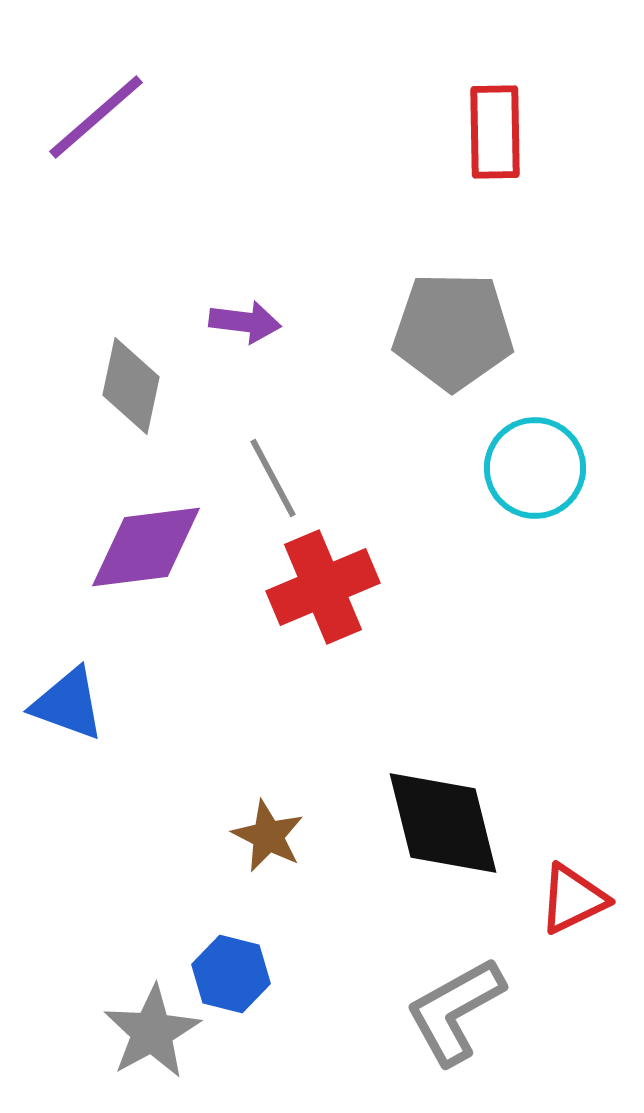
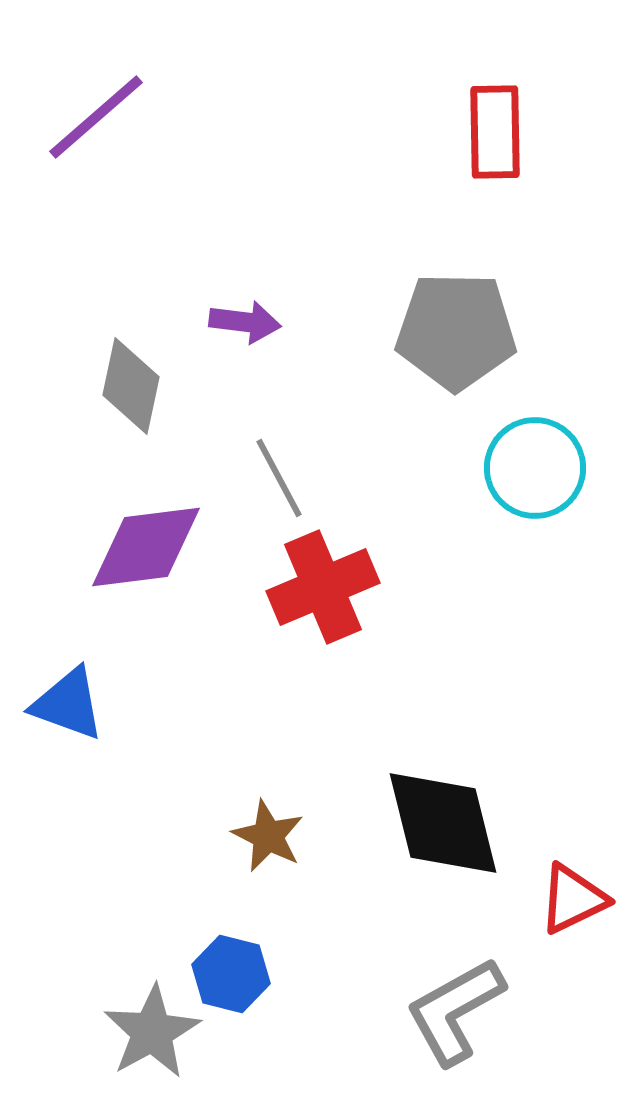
gray pentagon: moved 3 px right
gray line: moved 6 px right
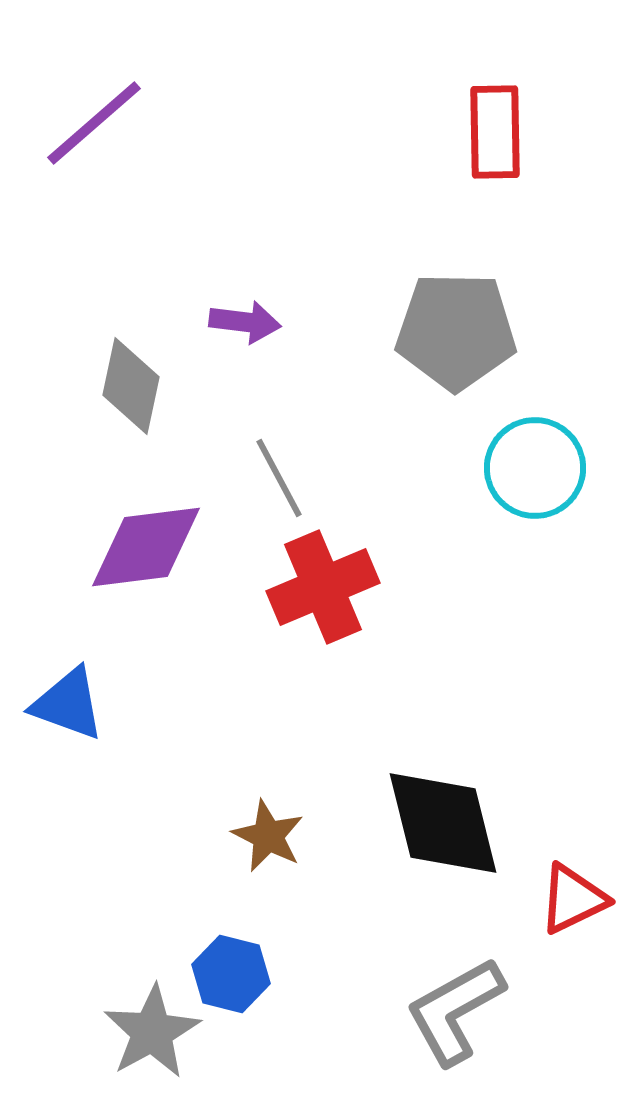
purple line: moved 2 px left, 6 px down
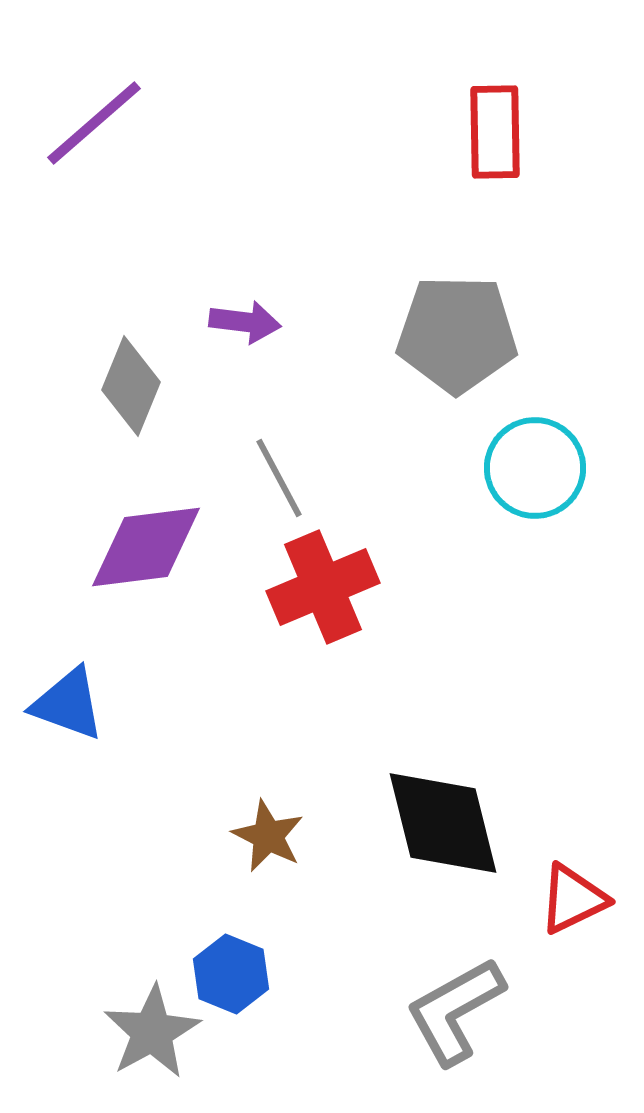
gray pentagon: moved 1 px right, 3 px down
gray diamond: rotated 10 degrees clockwise
blue hexagon: rotated 8 degrees clockwise
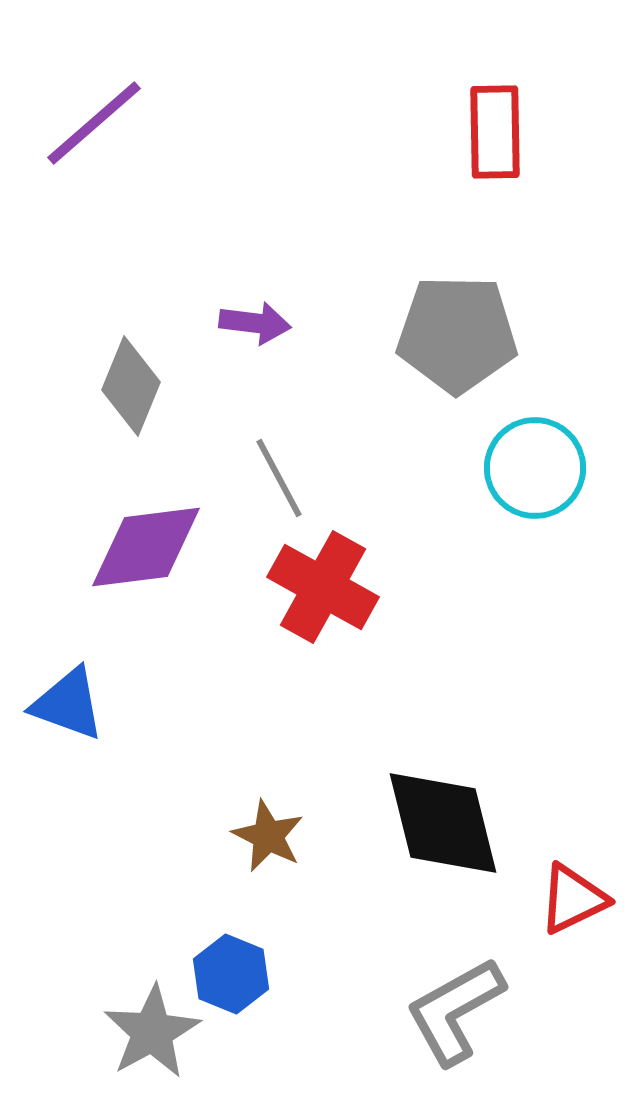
purple arrow: moved 10 px right, 1 px down
red cross: rotated 38 degrees counterclockwise
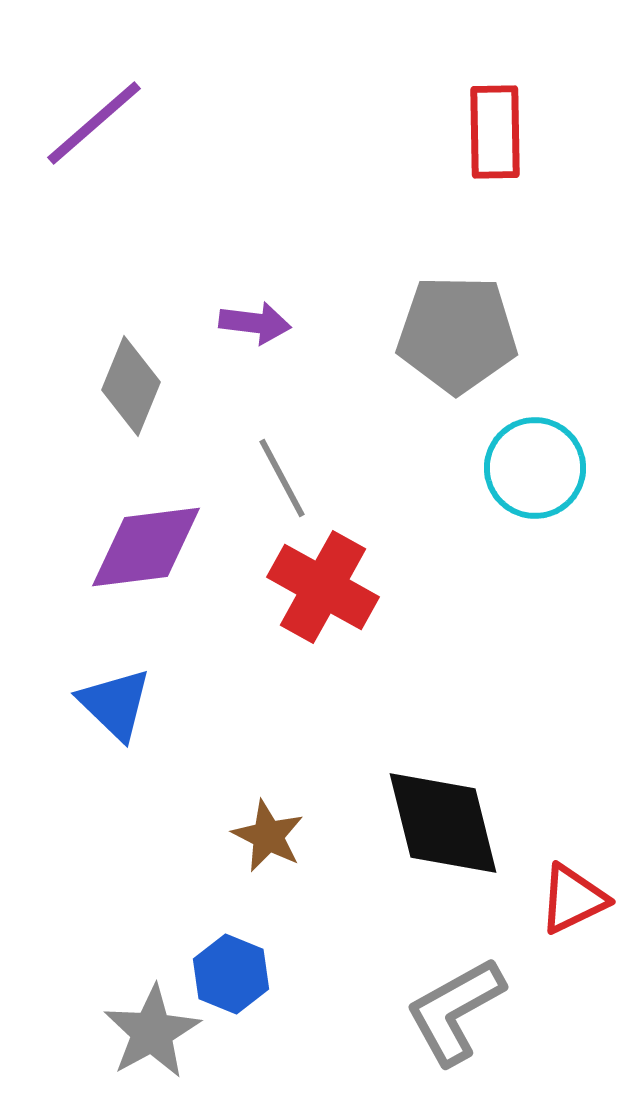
gray line: moved 3 px right
blue triangle: moved 47 px right; rotated 24 degrees clockwise
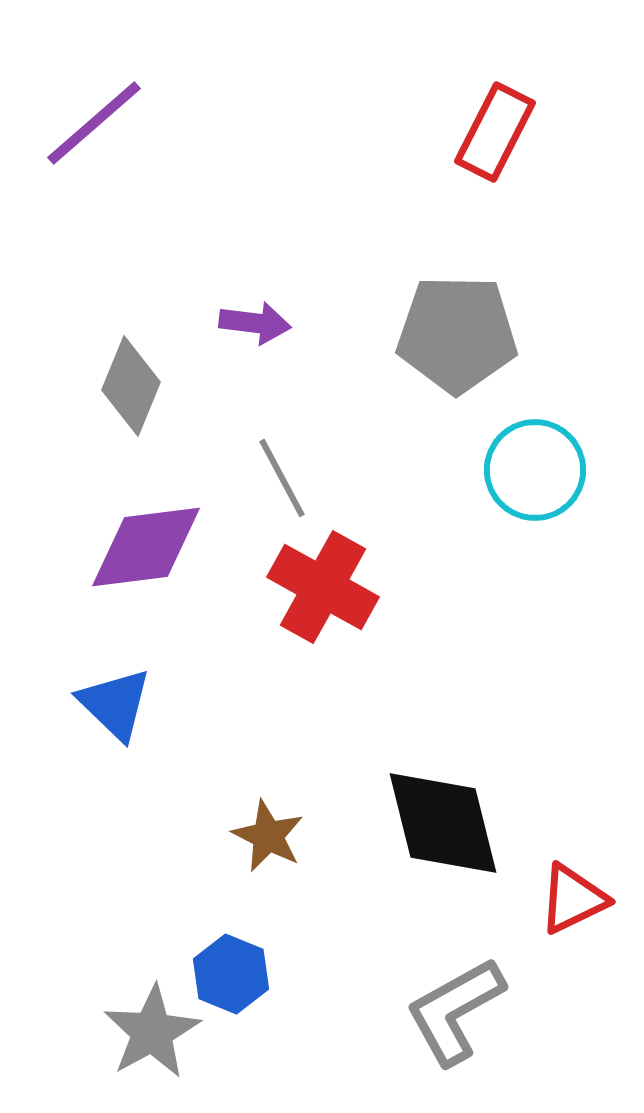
red rectangle: rotated 28 degrees clockwise
cyan circle: moved 2 px down
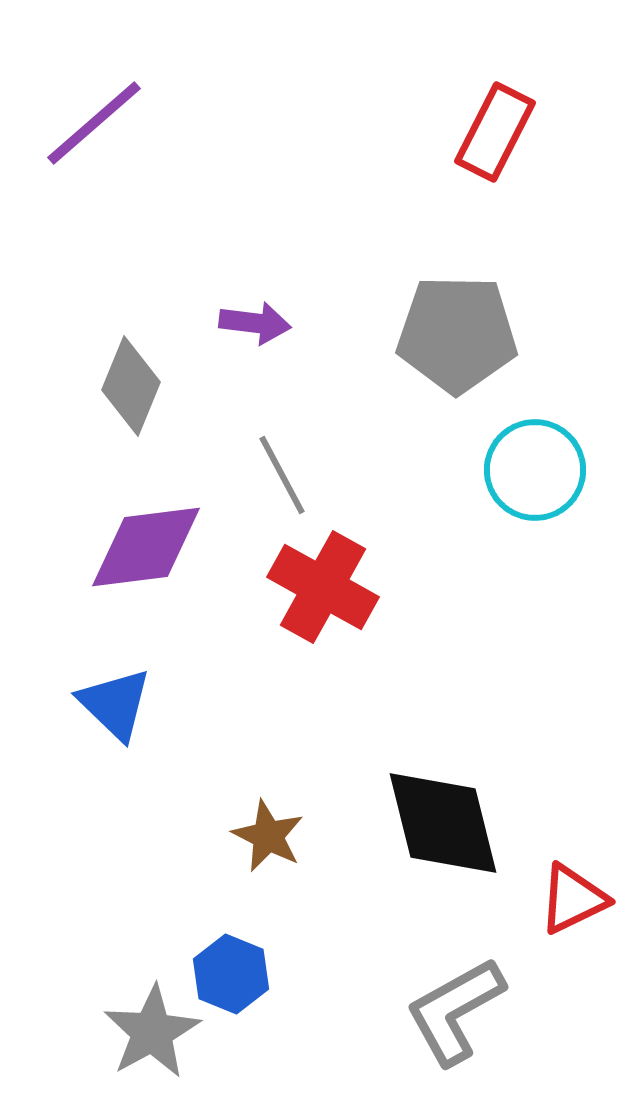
gray line: moved 3 px up
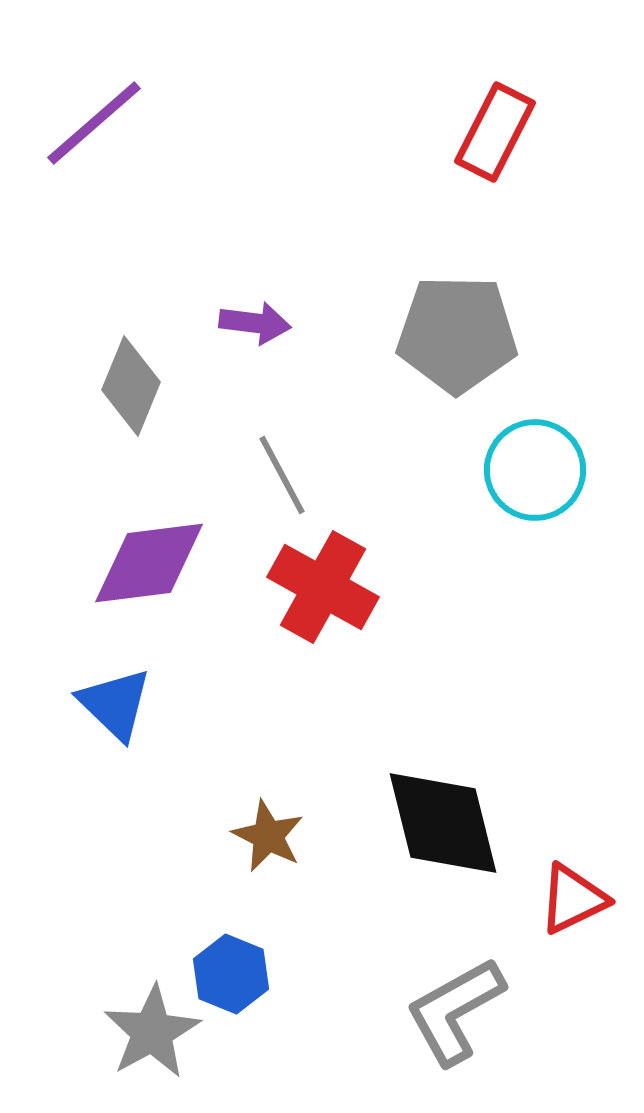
purple diamond: moved 3 px right, 16 px down
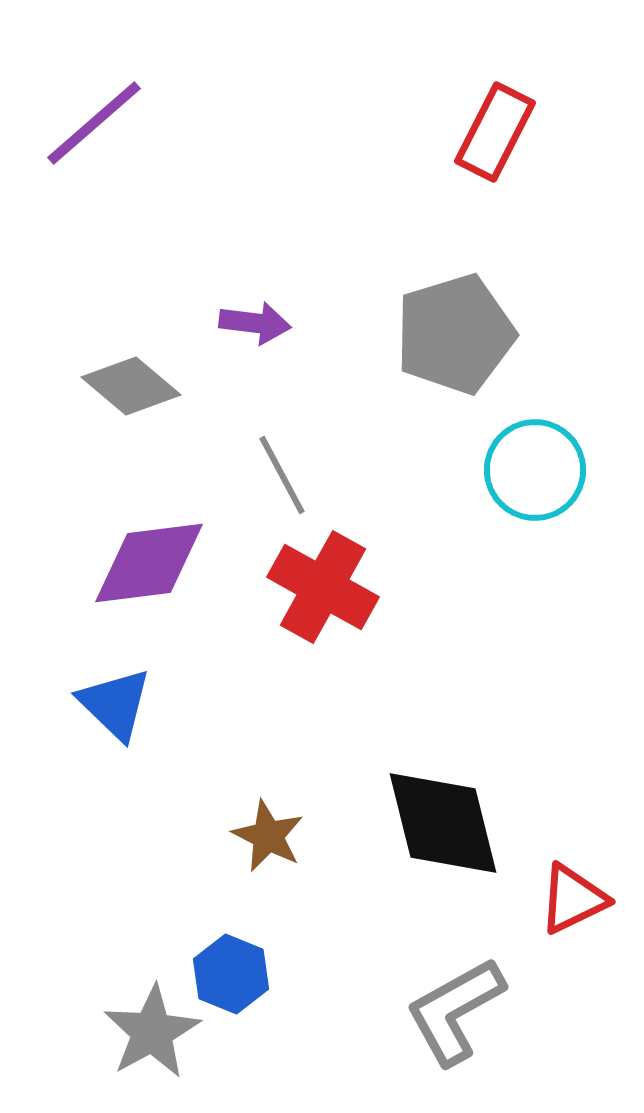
gray pentagon: moved 2 px left; rotated 18 degrees counterclockwise
gray diamond: rotated 72 degrees counterclockwise
